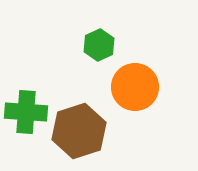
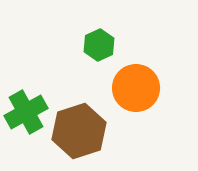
orange circle: moved 1 px right, 1 px down
green cross: rotated 33 degrees counterclockwise
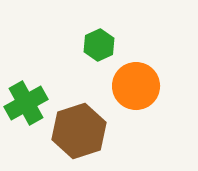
orange circle: moved 2 px up
green cross: moved 9 px up
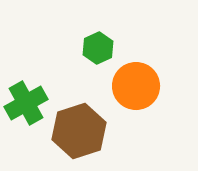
green hexagon: moved 1 px left, 3 px down
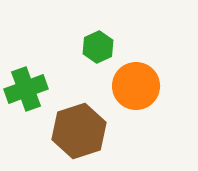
green hexagon: moved 1 px up
green cross: moved 14 px up; rotated 9 degrees clockwise
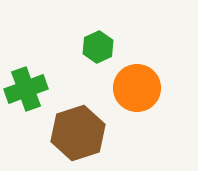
orange circle: moved 1 px right, 2 px down
brown hexagon: moved 1 px left, 2 px down
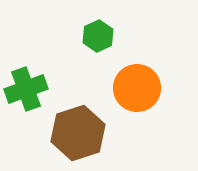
green hexagon: moved 11 px up
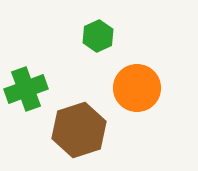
brown hexagon: moved 1 px right, 3 px up
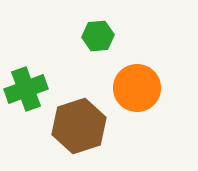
green hexagon: rotated 20 degrees clockwise
brown hexagon: moved 4 px up
